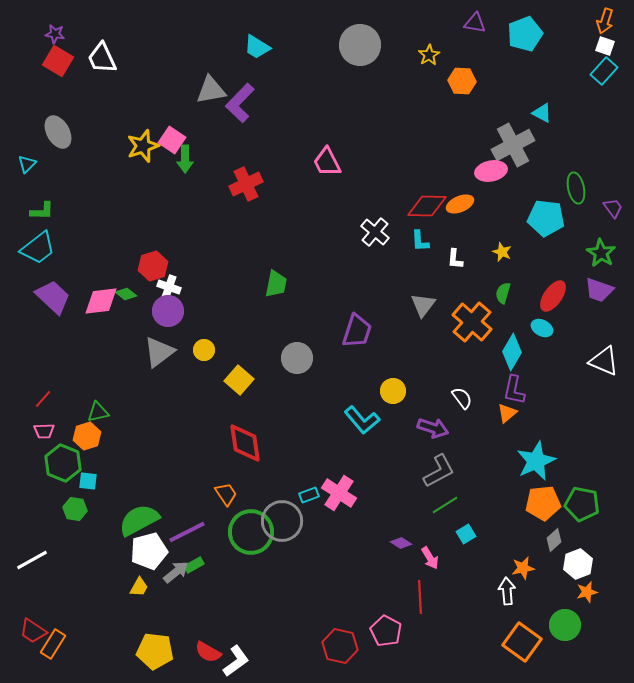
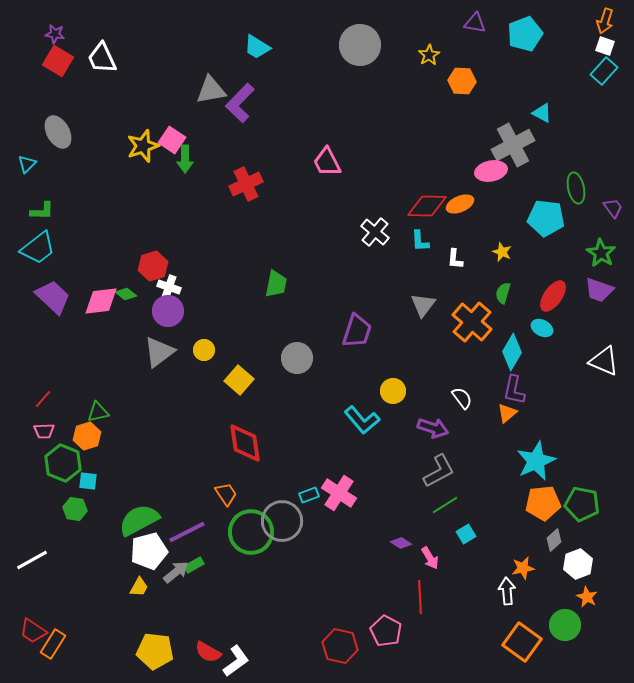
orange star at (587, 592): moved 5 px down; rotated 30 degrees counterclockwise
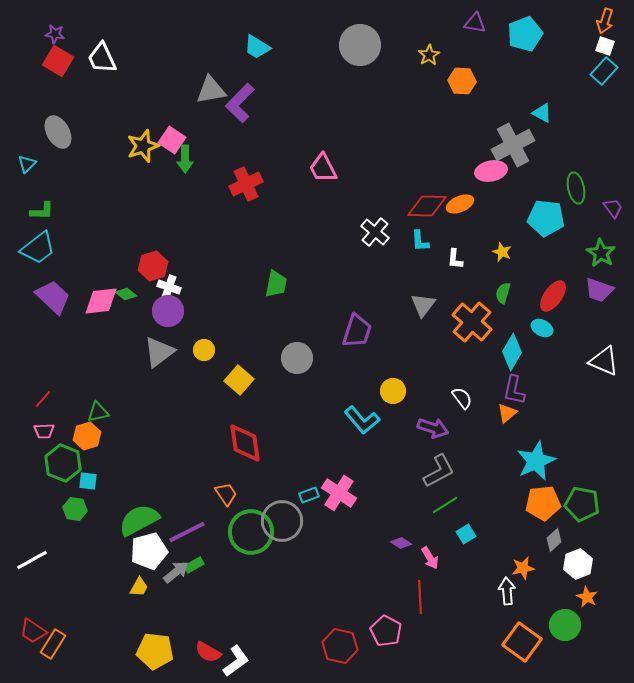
pink trapezoid at (327, 162): moved 4 px left, 6 px down
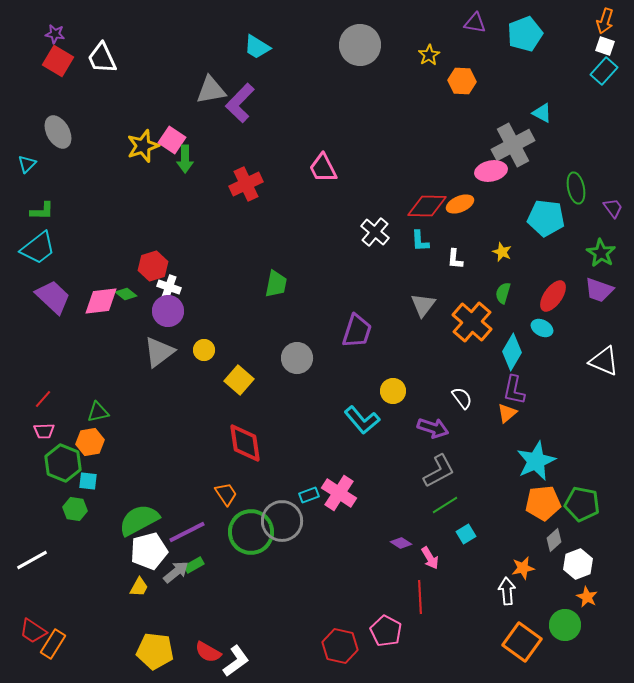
orange hexagon at (87, 436): moved 3 px right, 6 px down; rotated 8 degrees clockwise
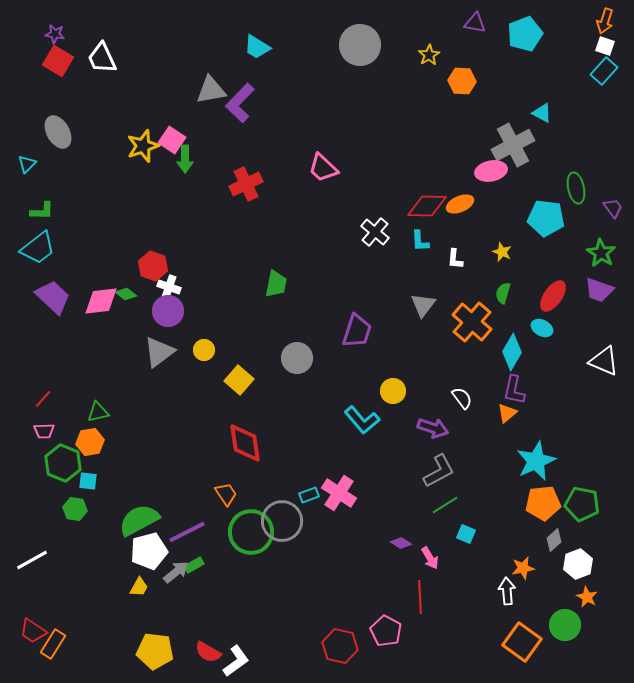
pink trapezoid at (323, 168): rotated 20 degrees counterclockwise
red hexagon at (153, 266): rotated 24 degrees counterclockwise
cyan square at (466, 534): rotated 36 degrees counterclockwise
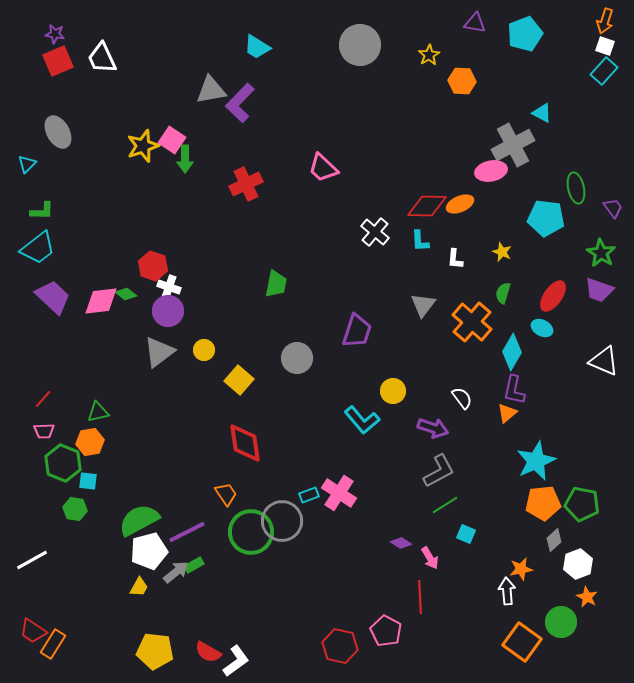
red square at (58, 61): rotated 36 degrees clockwise
orange star at (523, 568): moved 2 px left, 1 px down
green circle at (565, 625): moved 4 px left, 3 px up
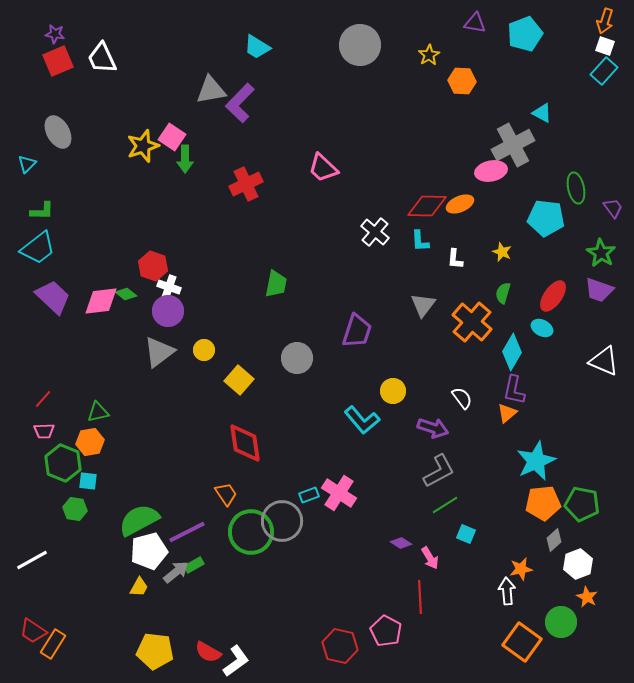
pink square at (172, 140): moved 3 px up
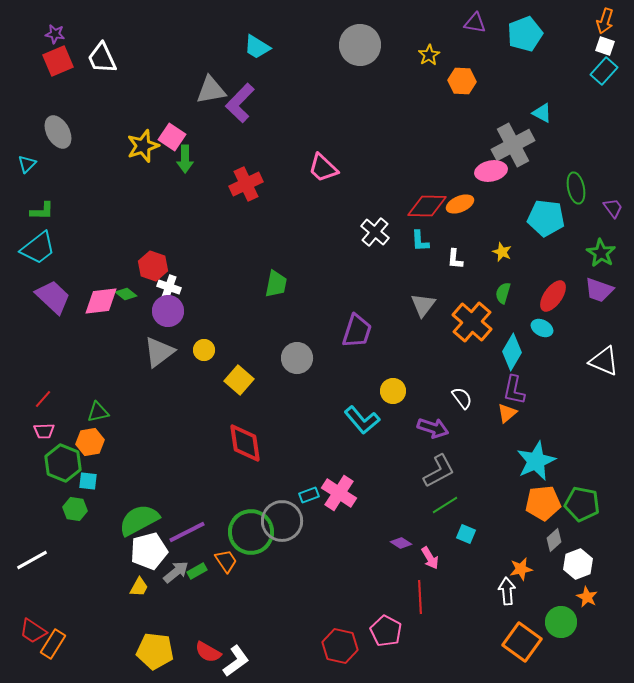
orange trapezoid at (226, 494): moved 67 px down
green rectangle at (194, 565): moved 3 px right, 6 px down
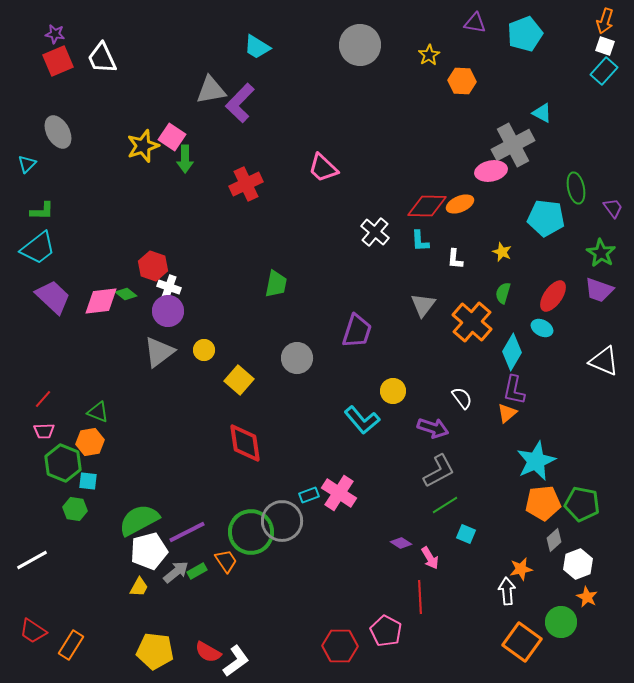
green triangle at (98, 412): rotated 35 degrees clockwise
orange rectangle at (53, 644): moved 18 px right, 1 px down
red hexagon at (340, 646): rotated 12 degrees counterclockwise
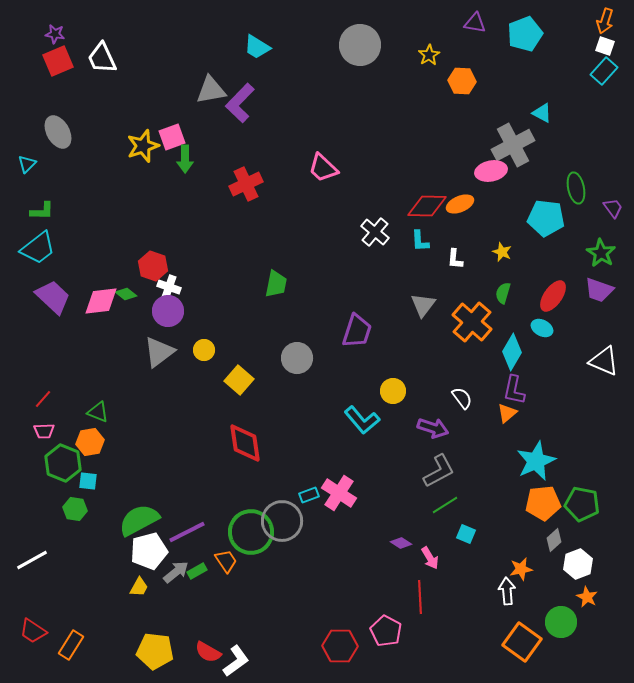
pink square at (172, 137): rotated 36 degrees clockwise
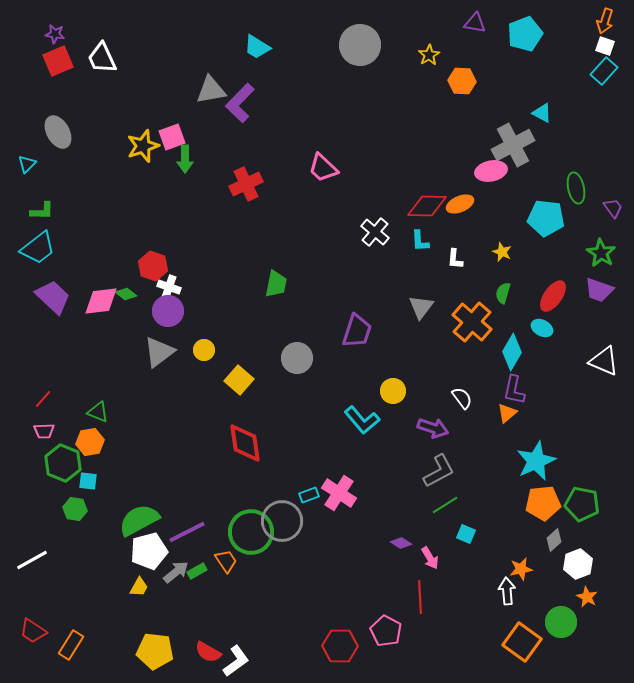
gray triangle at (423, 305): moved 2 px left, 2 px down
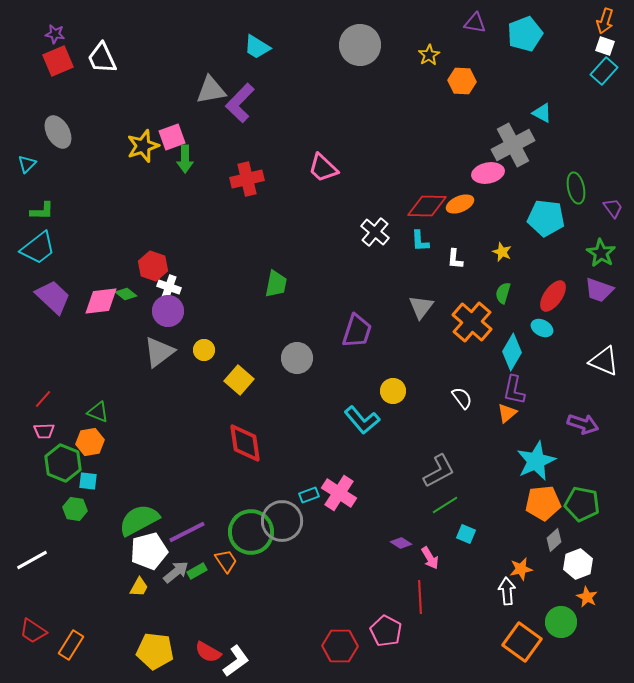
pink ellipse at (491, 171): moved 3 px left, 2 px down
red cross at (246, 184): moved 1 px right, 5 px up; rotated 12 degrees clockwise
purple arrow at (433, 428): moved 150 px right, 4 px up
